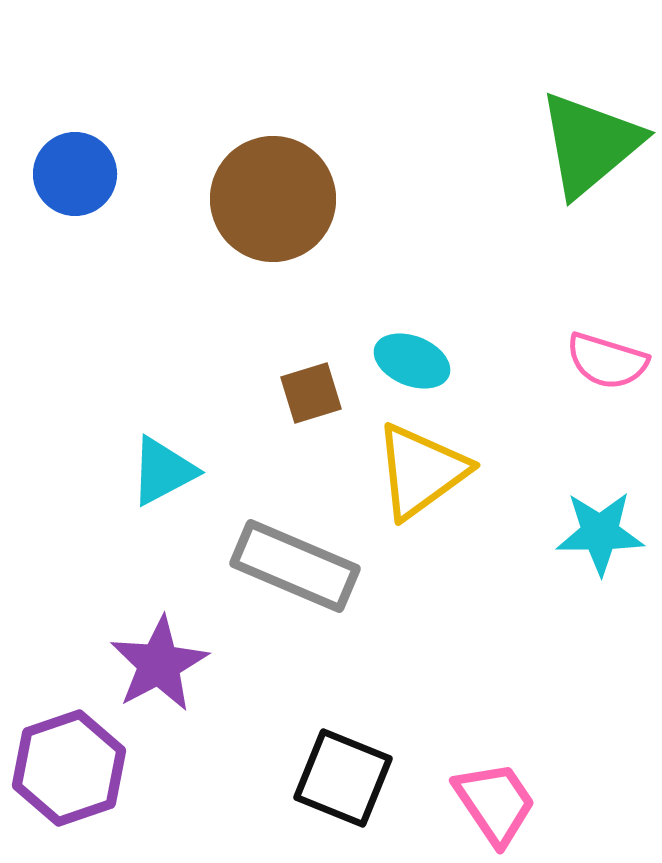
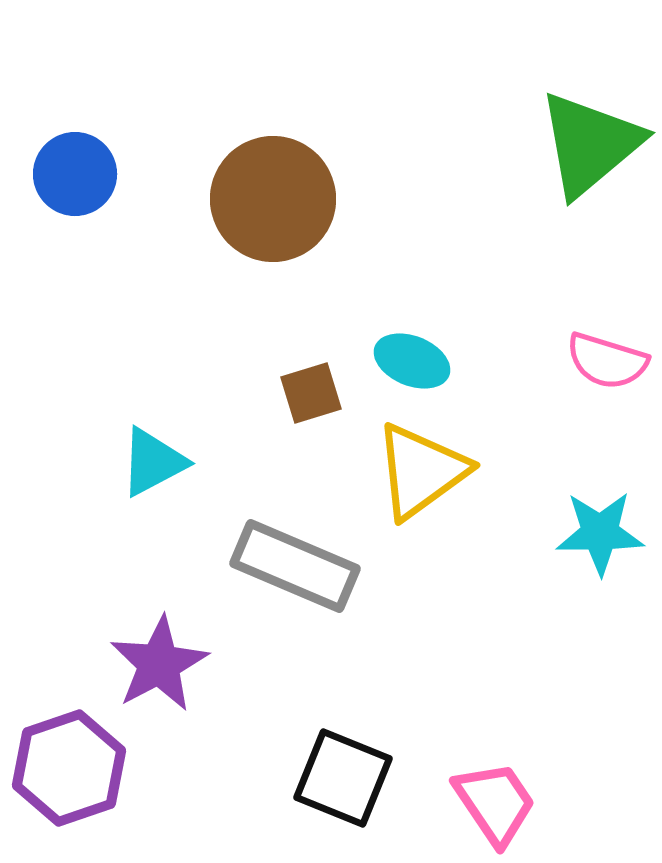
cyan triangle: moved 10 px left, 9 px up
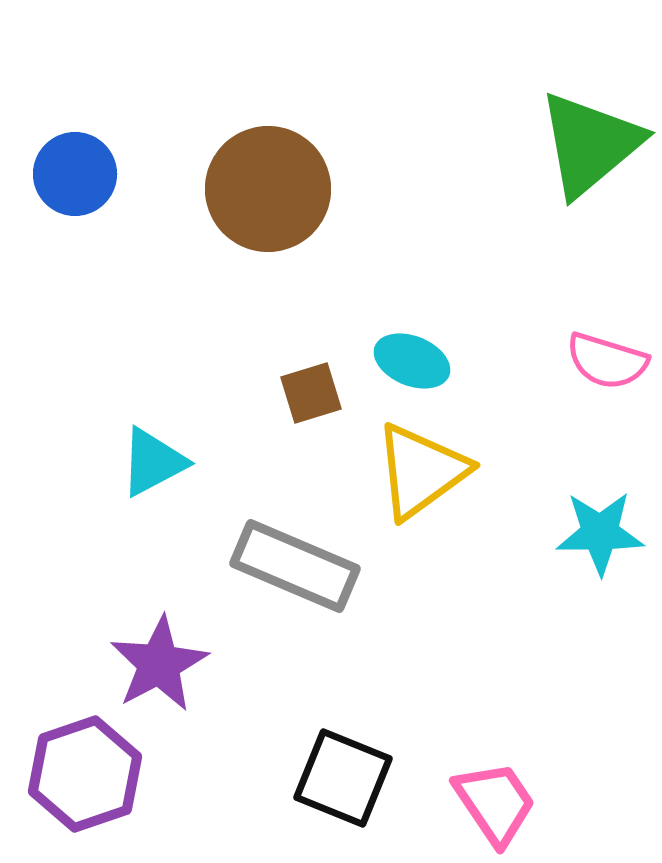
brown circle: moved 5 px left, 10 px up
purple hexagon: moved 16 px right, 6 px down
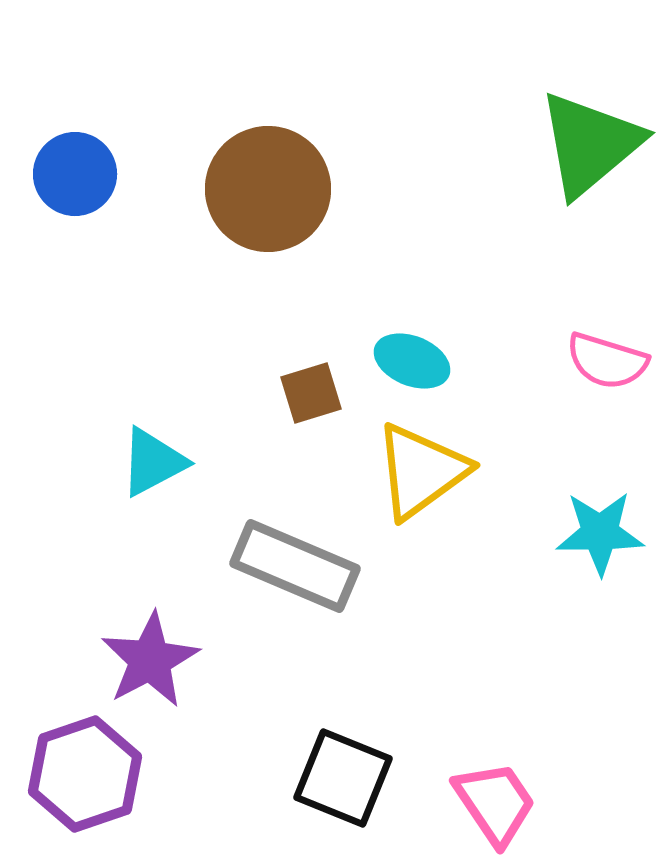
purple star: moved 9 px left, 4 px up
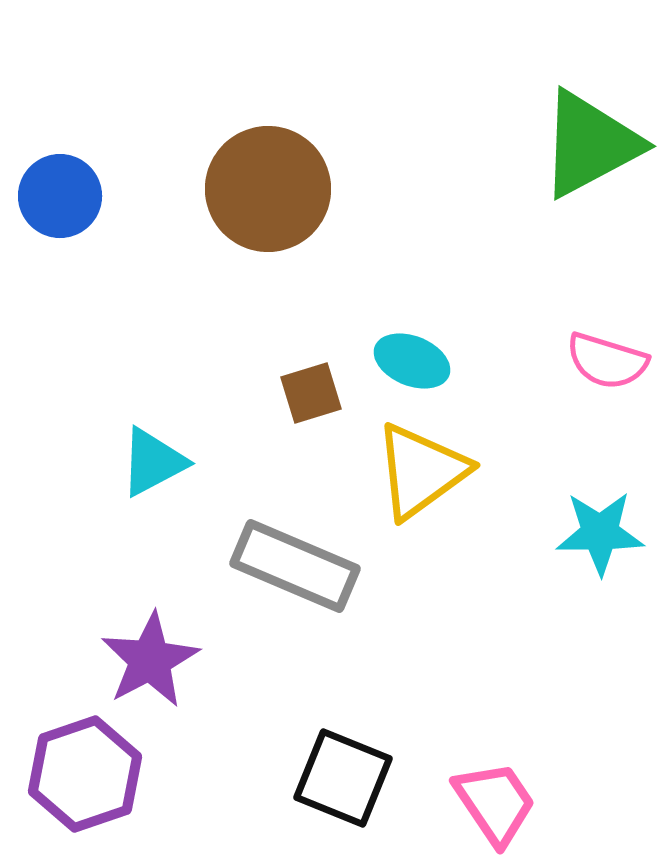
green triangle: rotated 12 degrees clockwise
blue circle: moved 15 px left, 22 px down
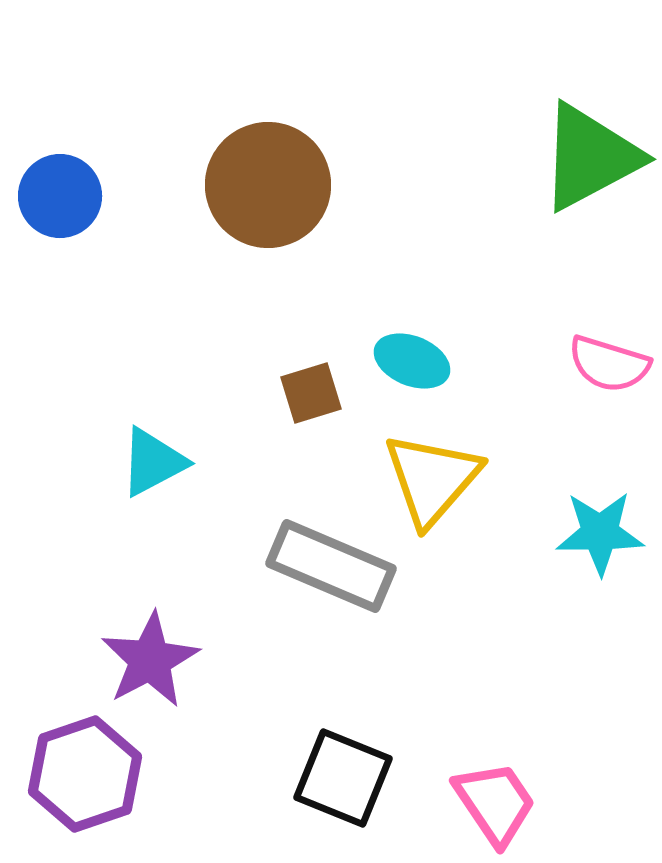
green triangle: moved 13 px down
brown circle: moved 4 px up
pink semicircle: moved 2 px right, 3 px down
yellow triangle: moved 11 px right, 8 px down; rotated 13 degrees counterclockwise
gray rectangle: moved 36 px right
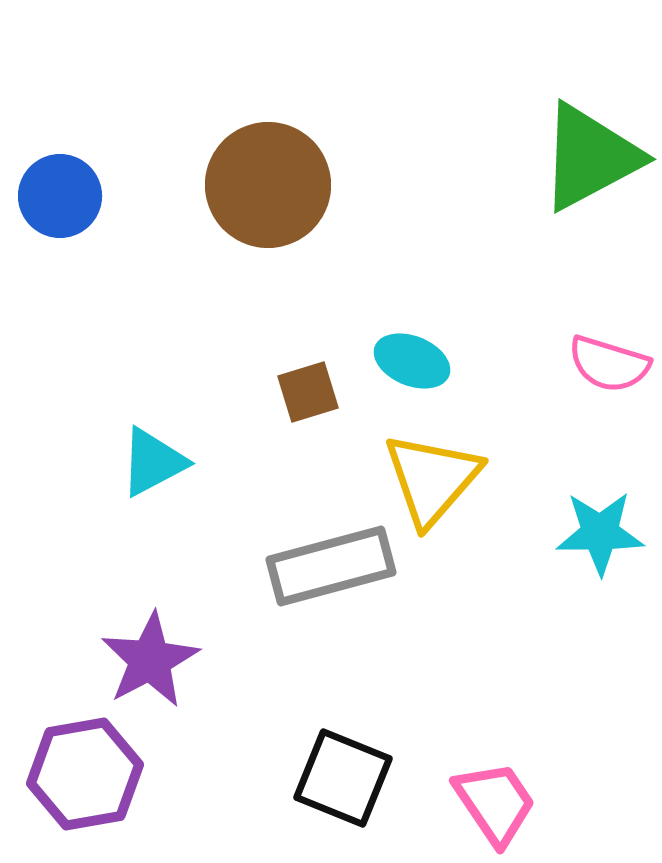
brown square: moved 3 px left, 1 px up
gray rectangle: rotated 38 degrees counterclockwise
purple hexagon: rotated 9 degrees clockwise
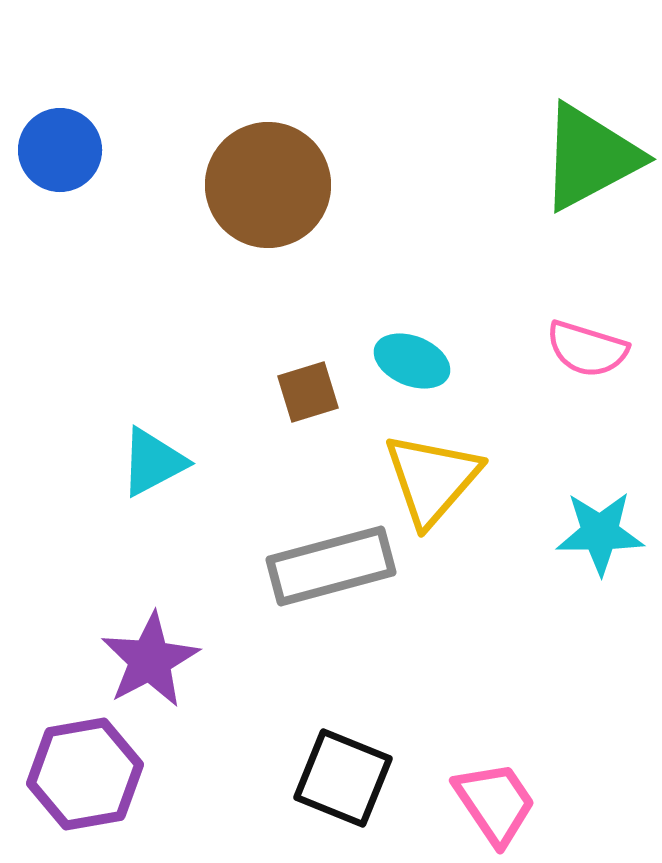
blue circle: moved 46 px up
pink semicircle: moved 22 px left, 15 px up
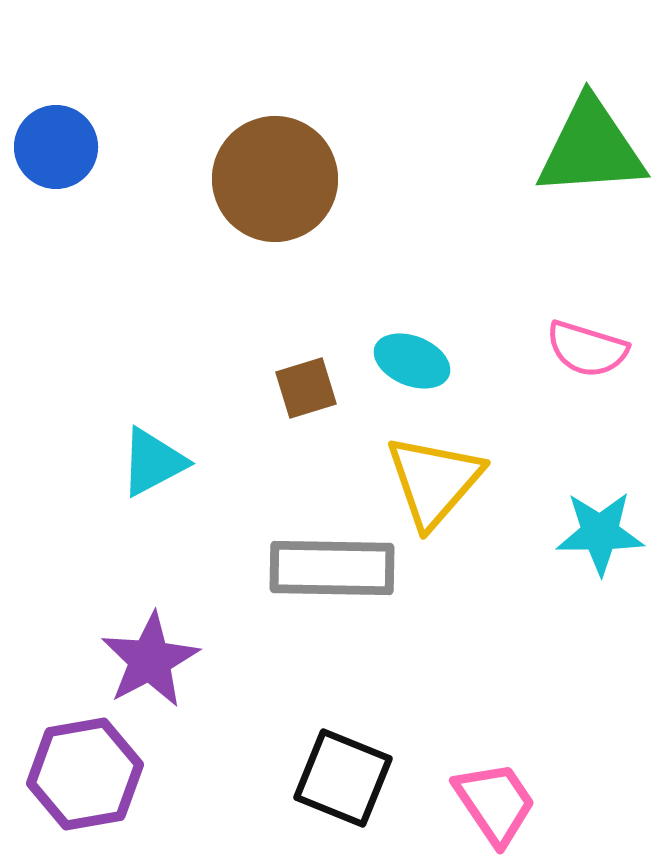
blue circle: moved 4 px left, 3 px up
green triangle: moved 1 px right, 9 px up; rotated 24 degrees clockwise
brown circle: moved 7 px right, 6 px up
brown square: moved 2 px left, 4 px up
yellow triangle: moved 2 px right, 2 px down
gray rectangle: moved 1 px right, 2 px down; rotated 16 degrees clockwise
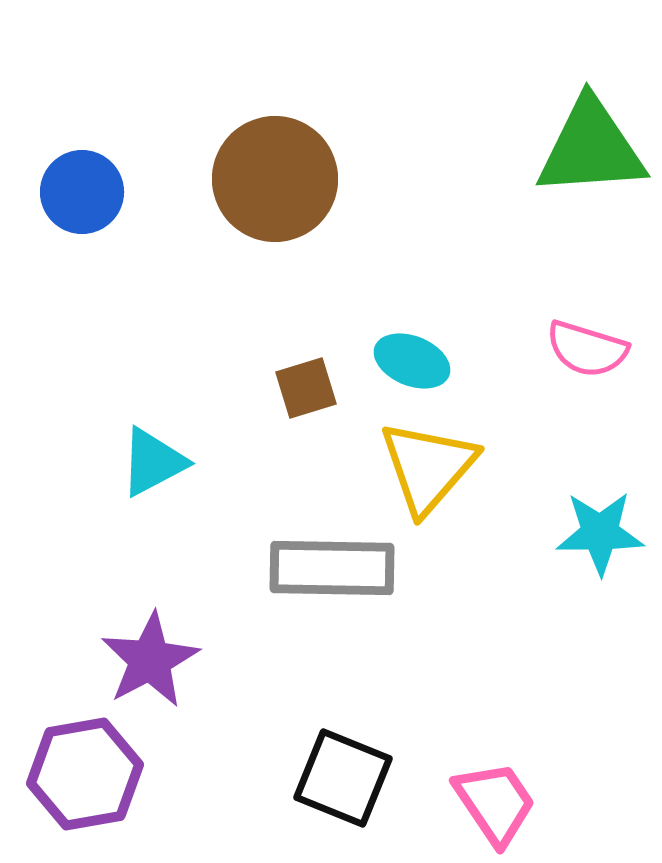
blue circle: moved 26 px right, 45 px down
yellow triangle: moved 6 px left, 14 px up
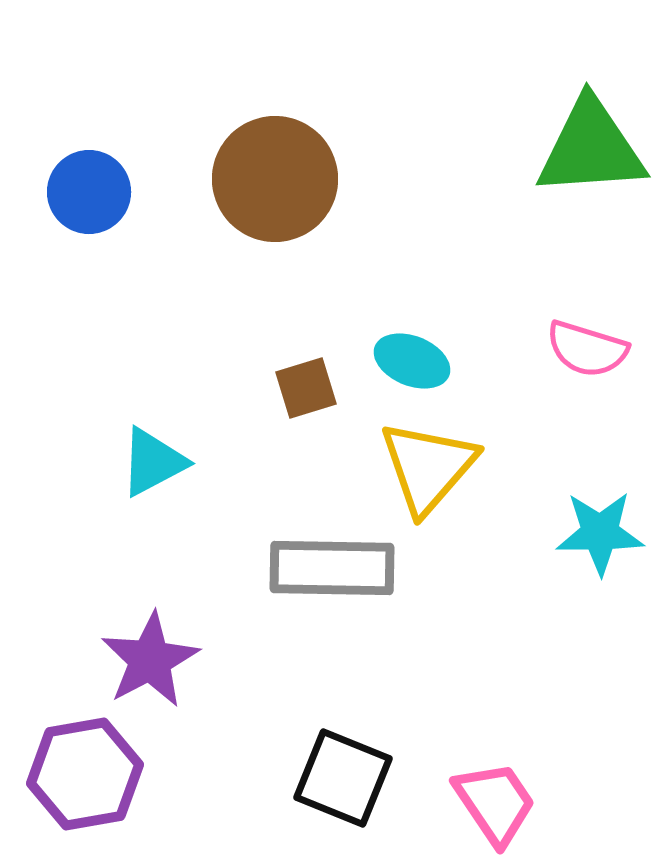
blue circle: moved 7 px right
